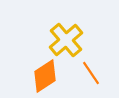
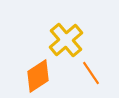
orange diamond: moved 7 px left
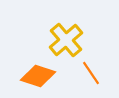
orange diamond: rotated 52 degrees clockwise
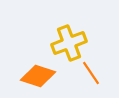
yellow cross: moved 3 px right, 3 px down; rotated 20 degrees clockwise
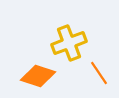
orange line: moved 8 px right
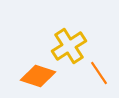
yellow cross: moved 3 px down; rotated 12 degrees counterclockwise
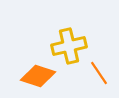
yellow cross: rotated 20 degrees clockwise
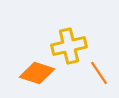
orange diamond: moved 1 px left, 3 px up
